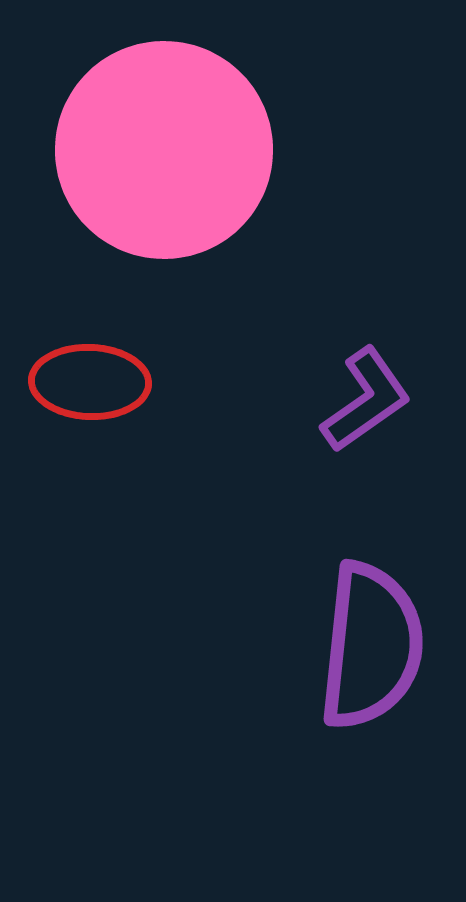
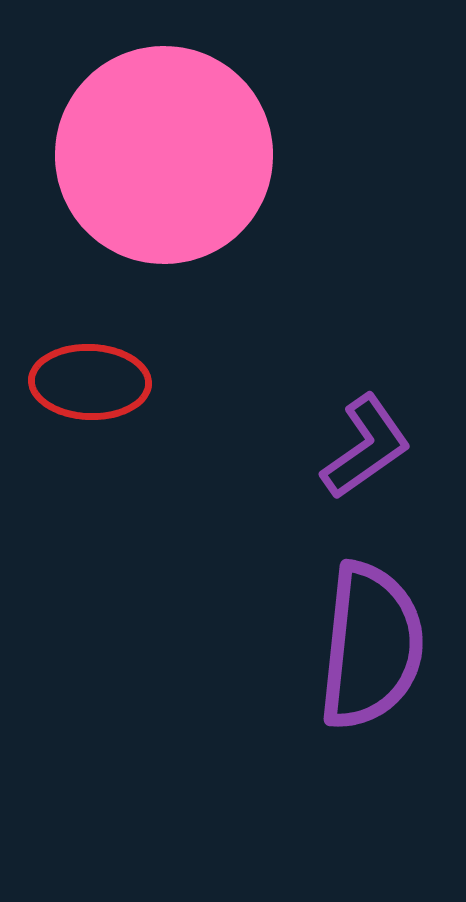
pink circle: moved 5 px down
purple L-shape: moved 47 px down
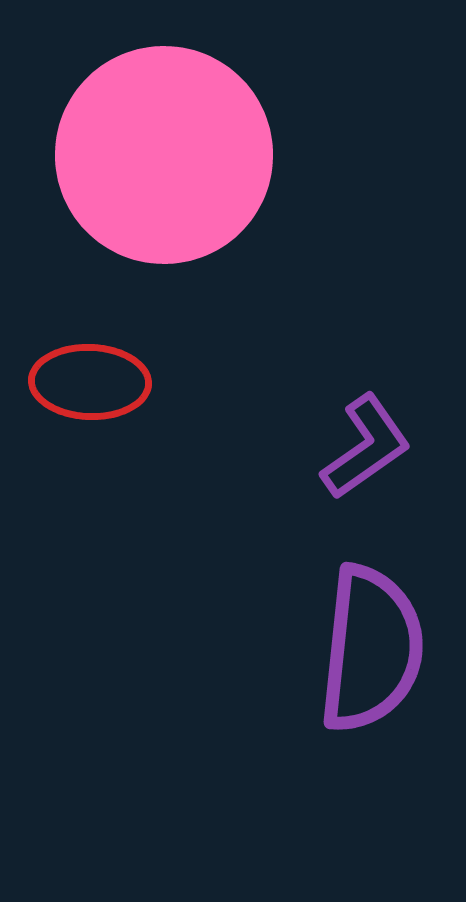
purple semicircle: moved 3 px down
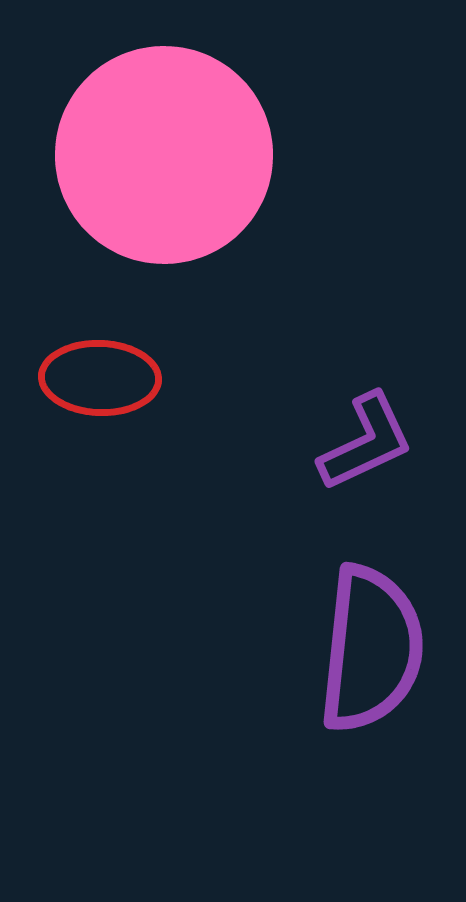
red ellipse: moved 10 px right, 4 px up
purple L-shape: moved 5 px up; rotated 10 degrees clockwise
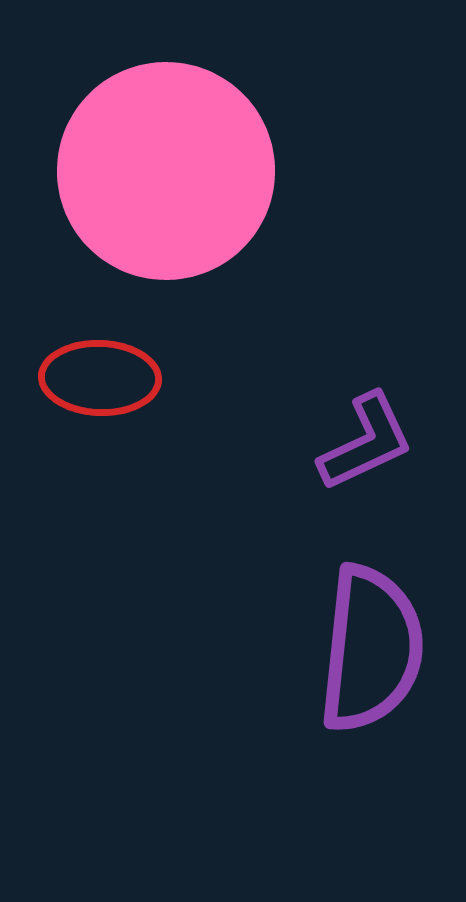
pink circle: moved 2 px right, 16 px down
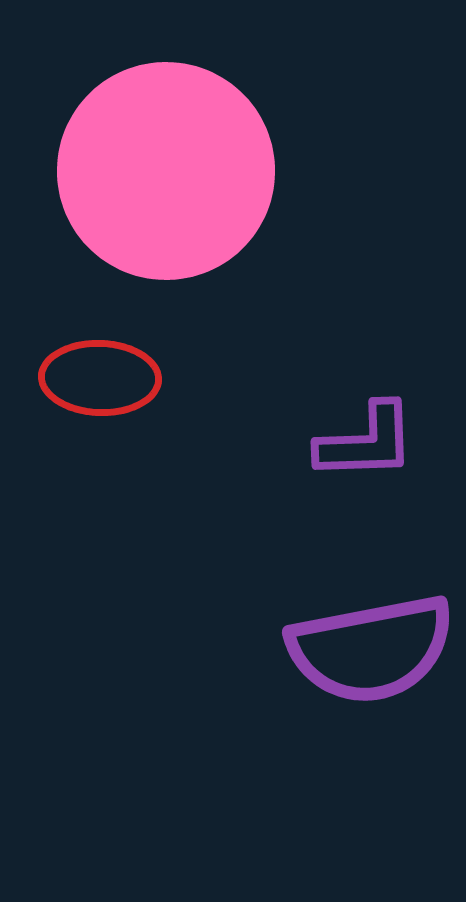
purple L-shape: rotated 23 degrees clockwise
purple semicircle: rotated 73 degrees clockwise
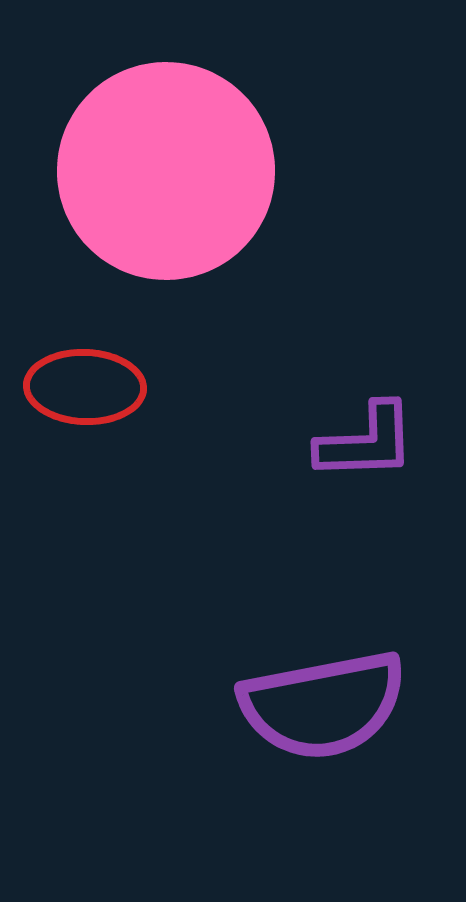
red ellipse: moved 15 px left, 9 px down
purple semicircle: moved 48 px left, 56 px down
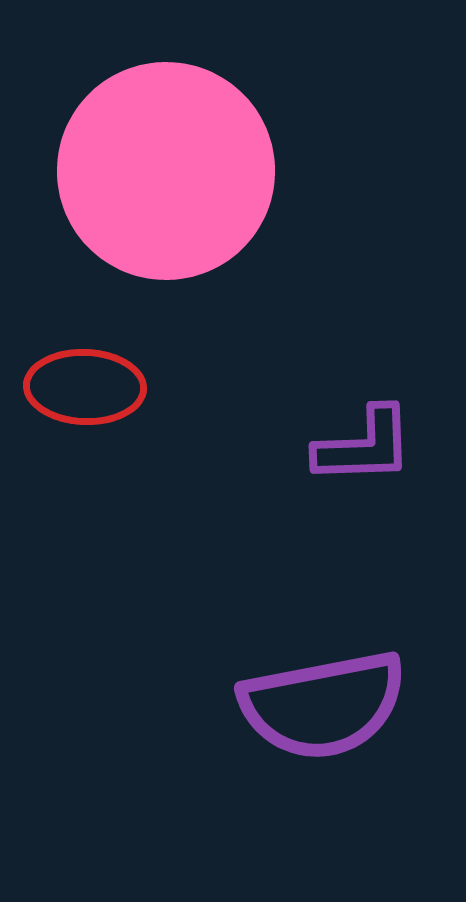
purple L-shape: moved 2 px left, 4 px down
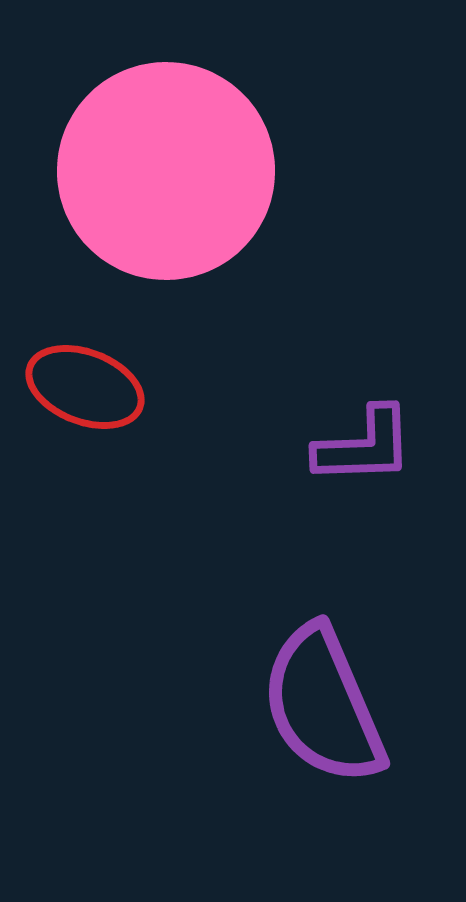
red ellipse: rotated 19 degrees clockwise
purple semicircle: rotated 78 degrees clockwise
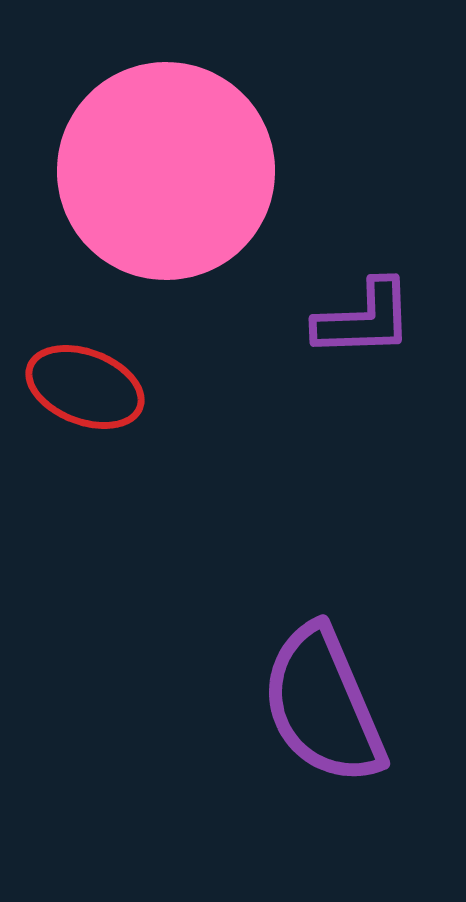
purple L-shape: moved 127 px up
